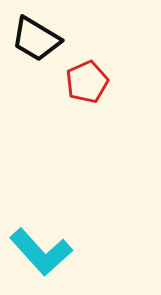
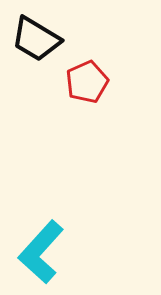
cyan L-shape: rotated 84 degrees clockwise
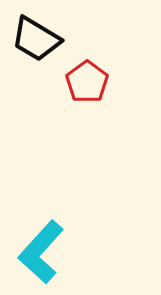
red pentagon: rotated 12 degrees counterclockwise
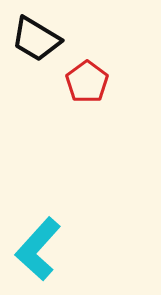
cyan L-shape: moved 3 px left, 3 px up
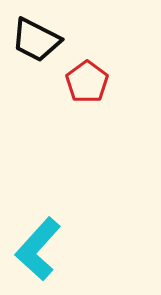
black trapezoid: moved 1 px down; rotated 4 degrees counterclockwise
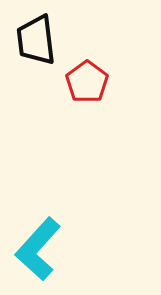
black trapezoid: rotated 56 degrees clockwise
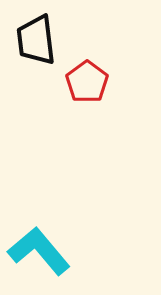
cyan L-shape: moved 1 px right, 2 px down; rotated 98 degrees clockwise
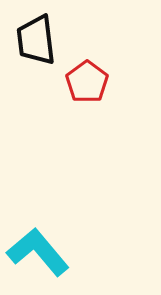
cyan L-shape: moved 1 px left, 1 px down
